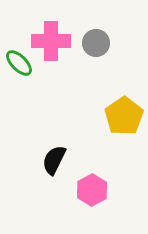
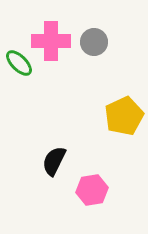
gray circle: moved 2 px left, 1 px up
yellow pentagon: rotated 9 degrees clockwise
black semicircle: moved 1 px down
pink hexagon: rotated 20 degrees clockwise
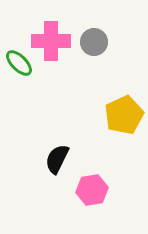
yellow pentagon: moved 1 px up
black semicircle: moved 3 px right, 2 px up
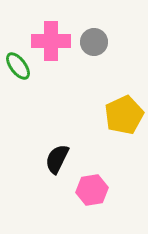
green ellipse: moved 1 px left, 3 px down; rotated 8 degrees clockwise
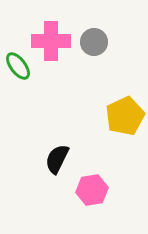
yellow pentagon: moved 1 px right, 1 px down
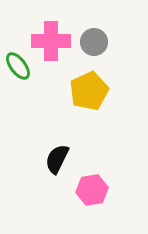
yellow pentagon: moved 36 px left, 25 px up
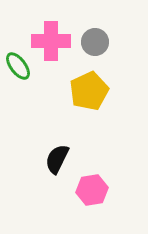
gray circle: moved 1 px right
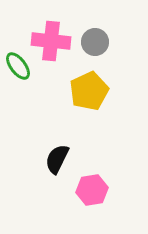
pink cross: rotated 6 degrees clockwise
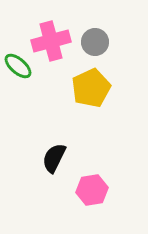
pink cross: rotated 21 degrees counterclockwise
green ellipse: rotated 12 degrees counterclockwise
yellow pentagon: moved 2 px right, 3 px up
black semicircle: moved 3 px left, 1 px up
